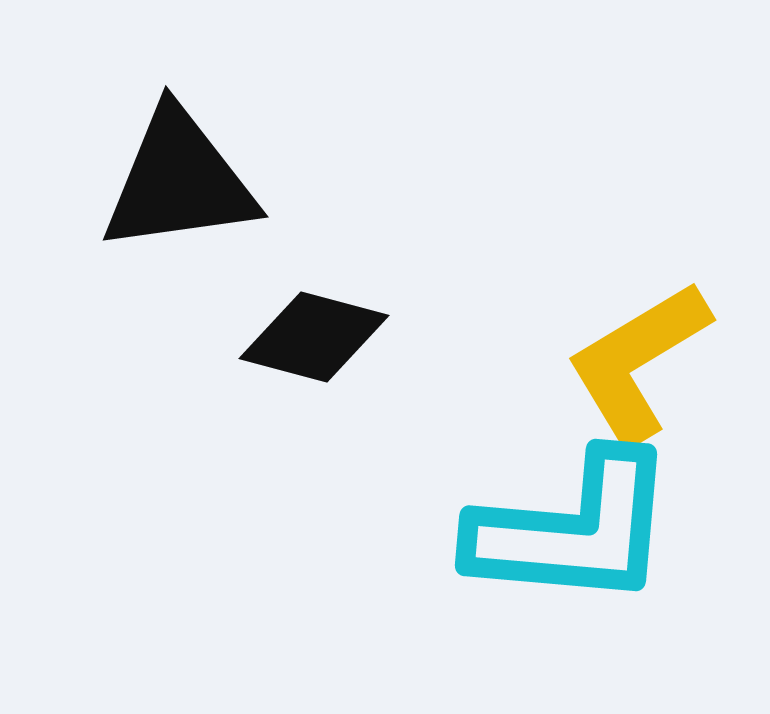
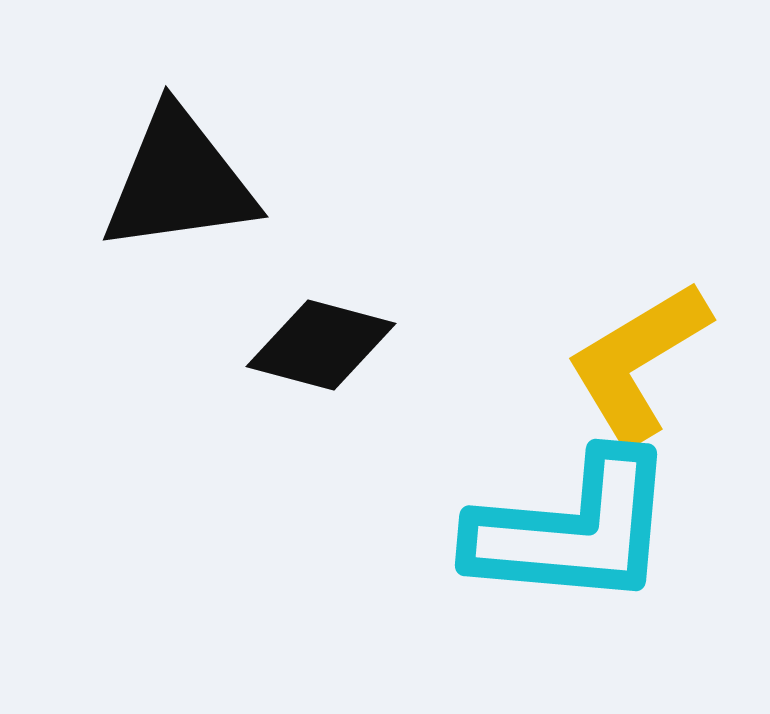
black diamond: moved 7 px right, 8 px down
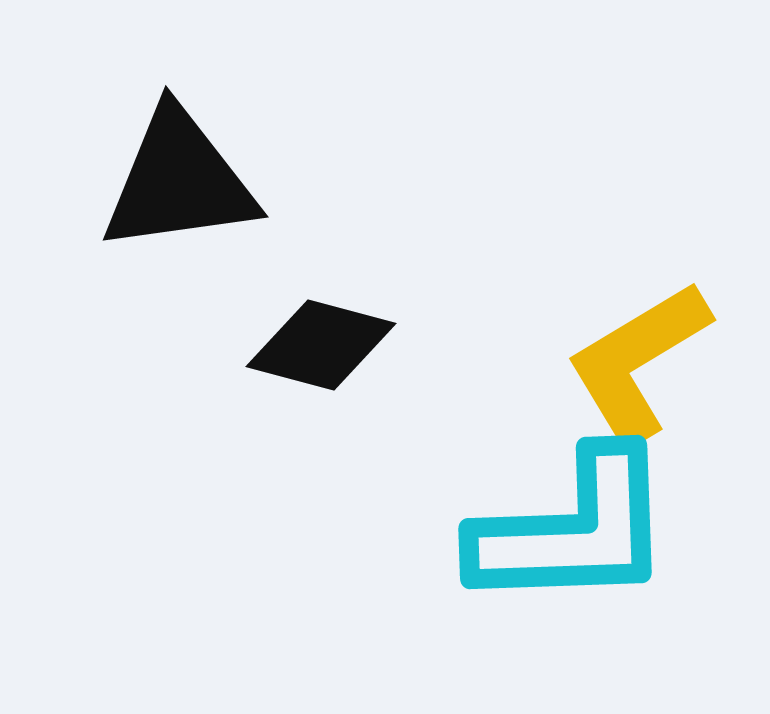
cyan L-shape: rotated 7 degrees counterclockwise
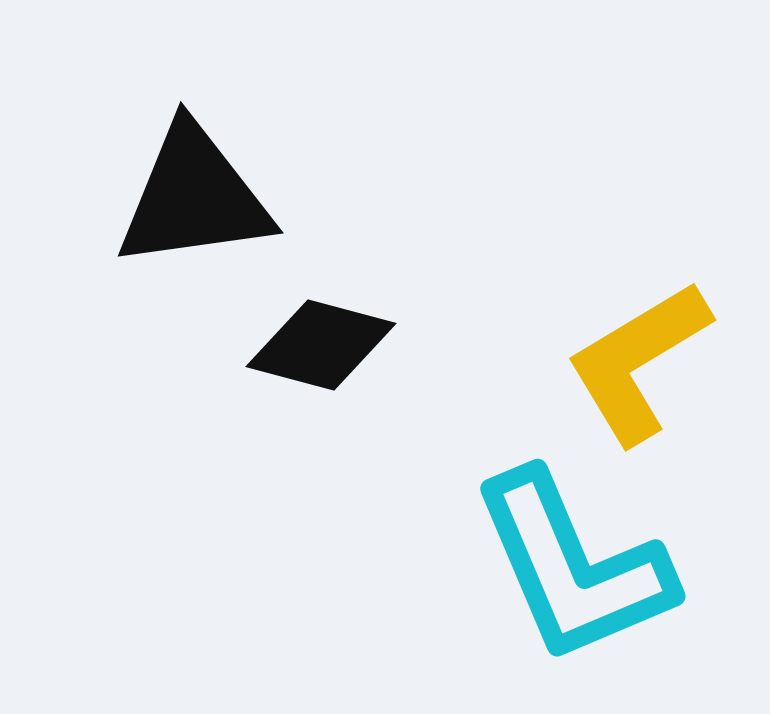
black triangle: moved 15 px right, 16 px down
cyan L-shape: moved 37 px down; rotated 69 degrees clockwise
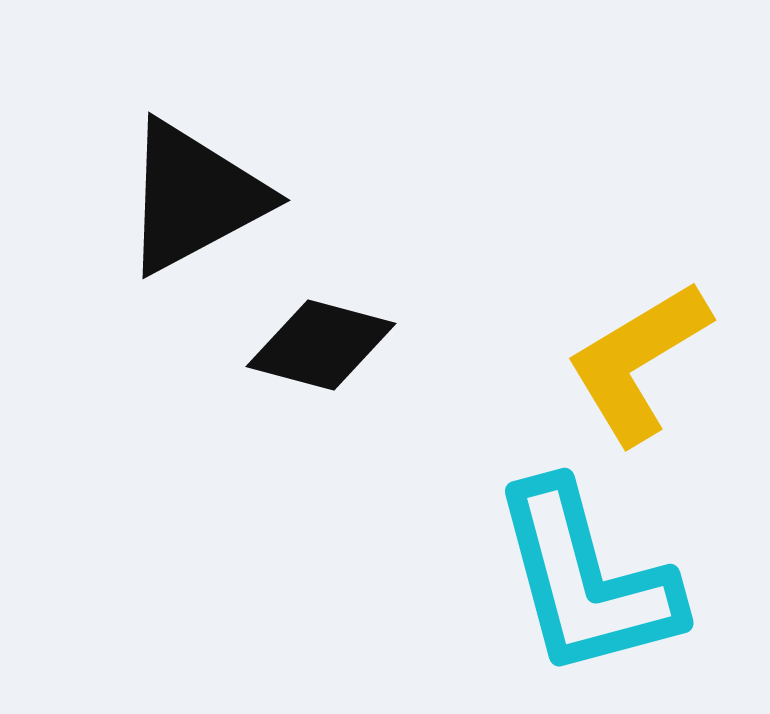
black triangle: rotated 20 degrees counterclockwise
cyan L-shape: moved 13 px right, 13 px down; rotated 8 degrees clockwise
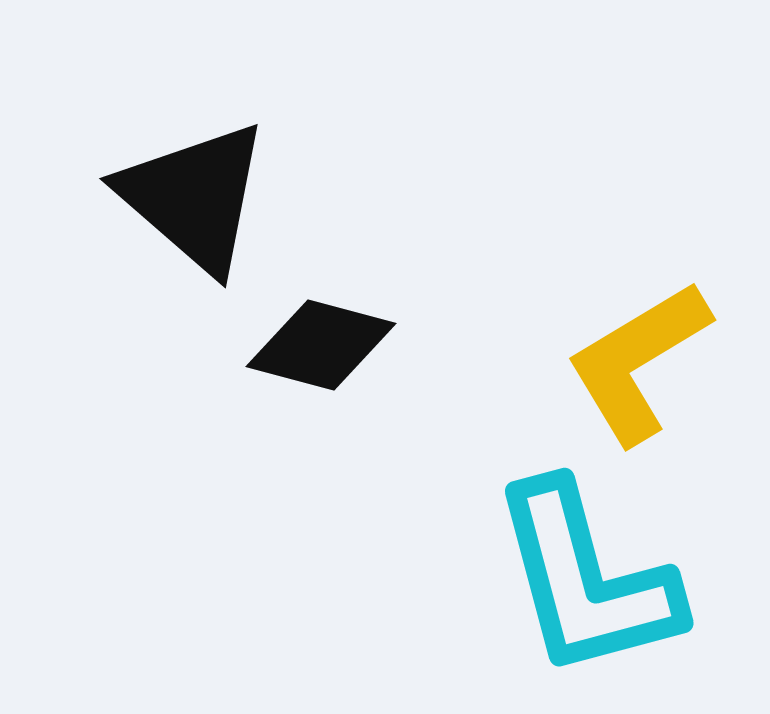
black triangle: rotated 51 degrees counterclockwise
